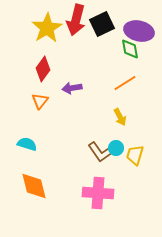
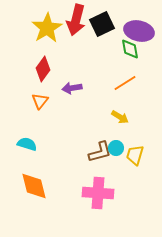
yellow arrow: rotated 30 degrees counterclockwise
brown L-shape: rotated 70 degrees counterclockwise
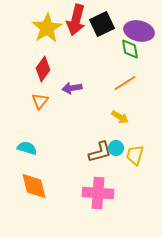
cyan semicircle: moved 4 px down
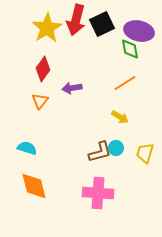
yellow trapezoid: moved 10 px right, 2 px up
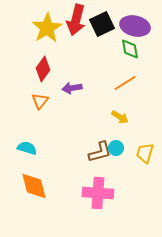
purple ellipse: moved 4 px left, 5 px up
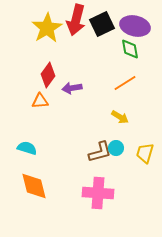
red diamond: moved 5 px right, 6 px down
orange triangle: rotated 48 degrees clockwise
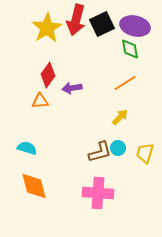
yellow arrow: rotated 78 degrees counterclockwise
cyan circle: moved 2 px right
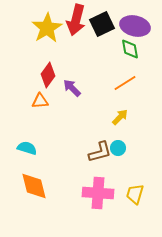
purple arrow: rotated 54 degrees clockwise
yellow trapezoid: moved 10 px left, 41 px down
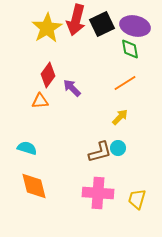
yellow trapezoid: moved 2 px right, 5 px down
